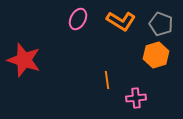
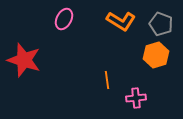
pink ellipse: moved 14 px left
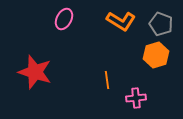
red star: moved 11 px right, 12 px down
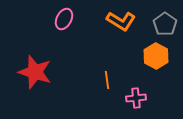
gray pentagon: moved 4 px right; rotated 15 degrees clockwise
orange hexagon: moved 1 px down; rotated 15 degrees counterclockwise
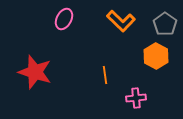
orange L-shape: rotated 12 degrees clockwise
orange line: moved 2 px left, 5 px up
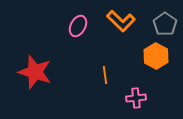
pink ellipse: moved 14 px right, 7 px down
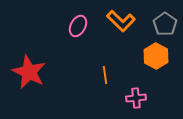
red star: moved 6 px left; rotated 8 degrees clockwise
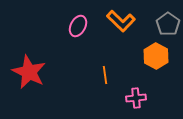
gray pentagon: moved 3 px right
